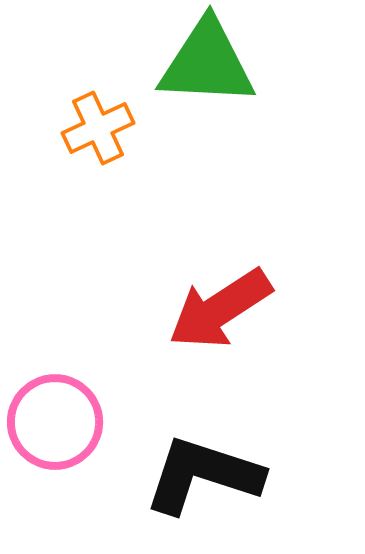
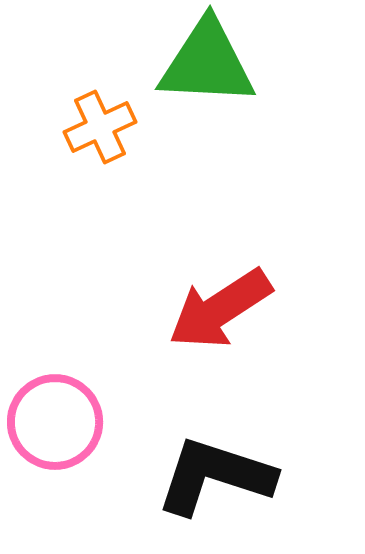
orange cross: moved 2 px right, 1 px up
black L-shape: moved 12 px right, 1 px down
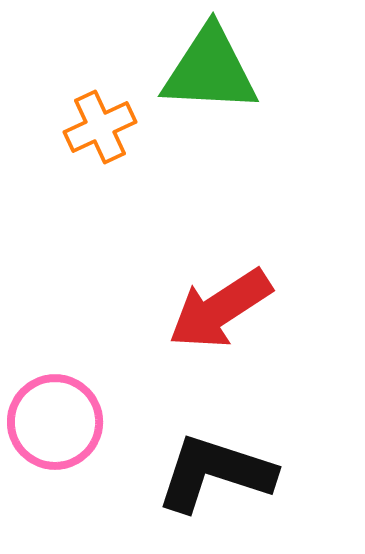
green triangle: moved 3 px right, 7 px down
black L-shape: moved 3 px up
